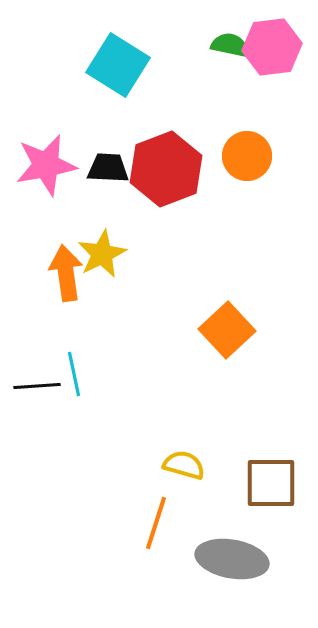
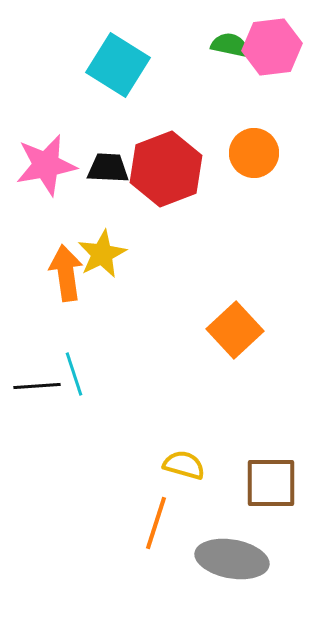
orange circle: moved 7 px right, 3 px up
orange square: moved 8 px right
cyan line: rotated 6 degrees counterclockwise
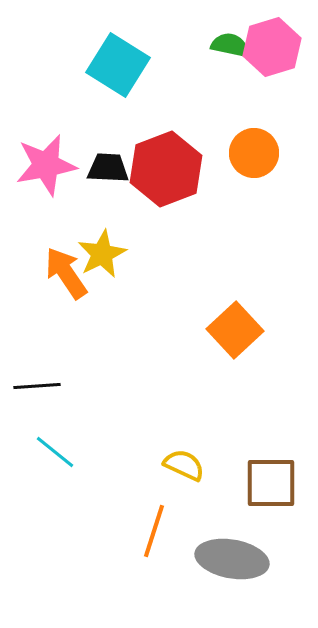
pink hexagon: rotated 10 degrees counterclockwise
orange arrow: rotated 26 degrees counterclockwise
cyan line: moved 19 px left, 78 px down; rotated 33 degrees counterclockwise
yellow semicircle: rotated 9 degrees clockwise
orange line: moved 2 px left, 8 px down
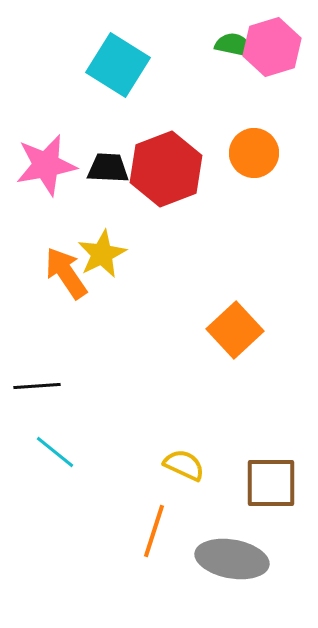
green semicircle: moved 4 px right
